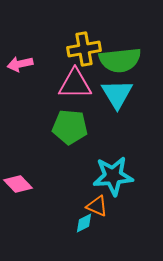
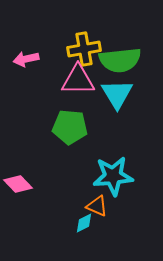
pink arrow: moved 6 px right, 5 px up
pink triangle: moved 3 px right, 4 px up
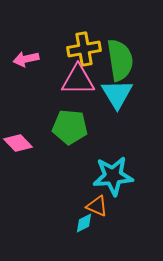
green semicircle: rotated 93 degrees counterclockwise
pink diamond: moved 41 px up
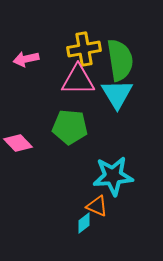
cyan diamond: rotated 10 degrees counterclockwise
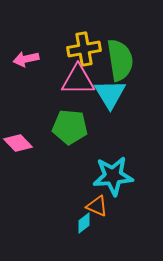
cyan triangle: moved 7 px left
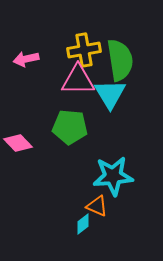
yellow cross: moved 1 px down
cyan diamond: moved 1 px left, 1 px down
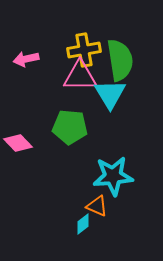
pink triangle: moved 2 px right, 4 px up
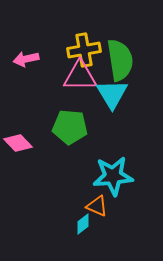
cyan triangle: moved 2 px right
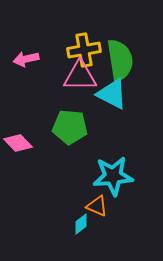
cyan triangle: rotated 32 degrees counterclockwise
cyan diamond: moved 2 px left
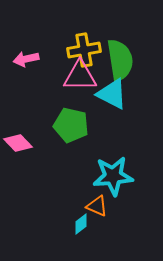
green pentagon: moved 1 px right, 2 px up; rotated 8 degrees clockwise
